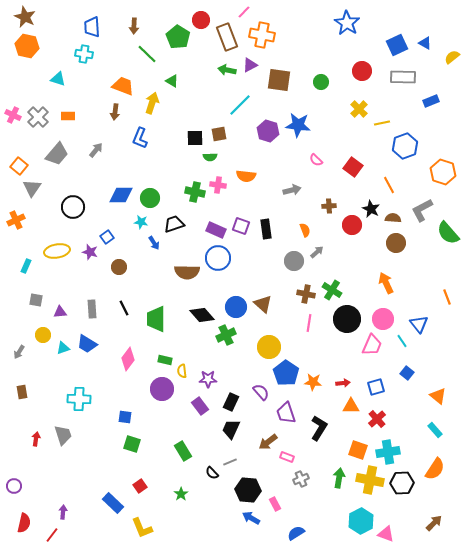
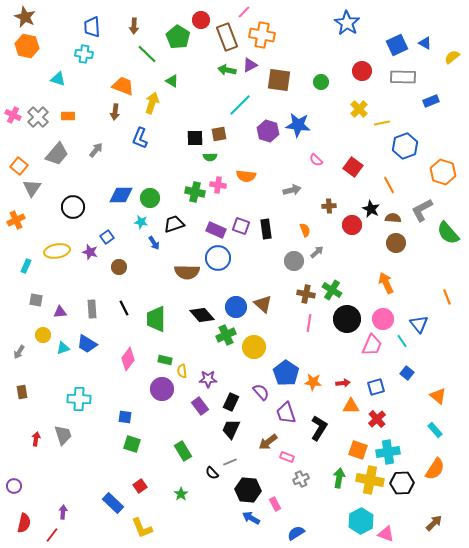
yellow circle at (269, 347): moved 15 px left
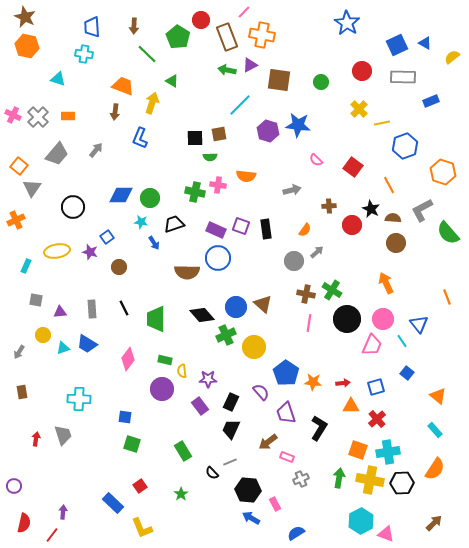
orange semicircle at (305, 230): rotated 56 degrees clockwise
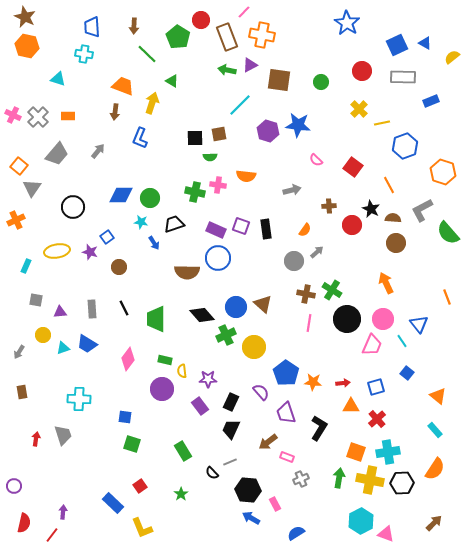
gray arrow at (96, 150): moved 2 px right, 1 px down
orange square at (358, 450): moved 2 px left, 2 px down
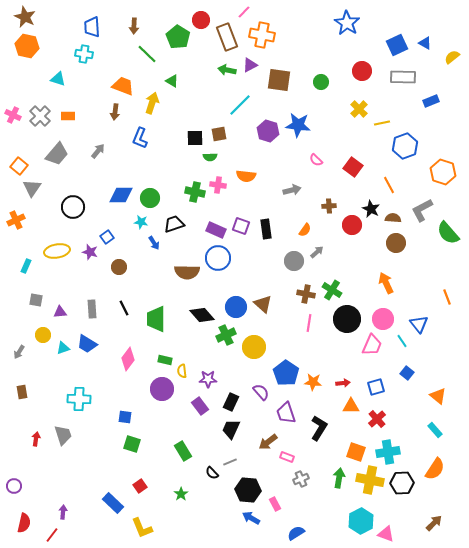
gray cross at (38, 117): moved 2 px right, 1 px up
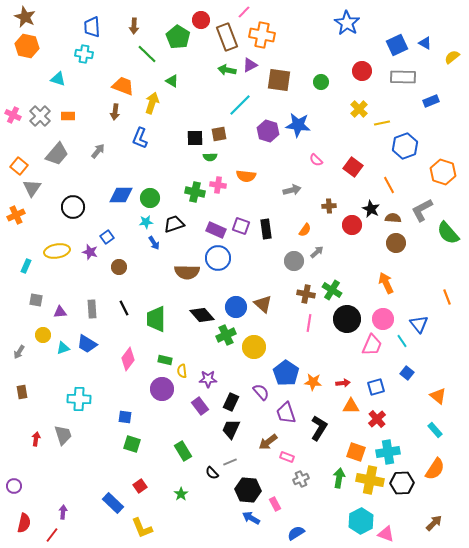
orange cross at (16, 220): moved 5 px up
cyan star at (141, 222): moved 5 px right; rotated 16 degrees counterclockwise
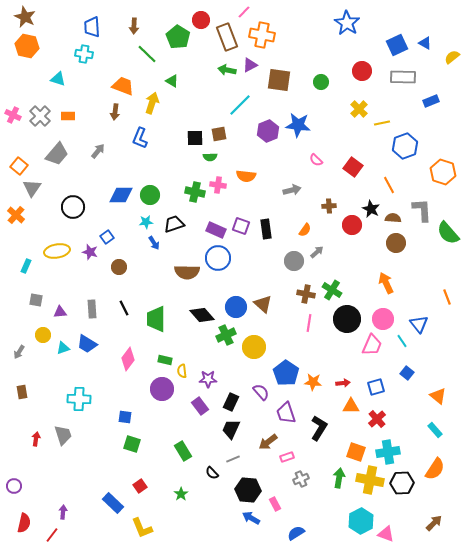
purple hexagon at (268, 131): rotated 20 degrees clockwise
green circle at (150, 198): moved 3 px up
gray L-shape at (422, 210): rotated 115 degrees clockwise
orange cross at (16, 215): rotated 24 degrees counterclockwise
pink rectangle at (287, 457): rotated 40 degrees counterclockwise
gray line at (230, 462): moved 3 px right, 3 px up
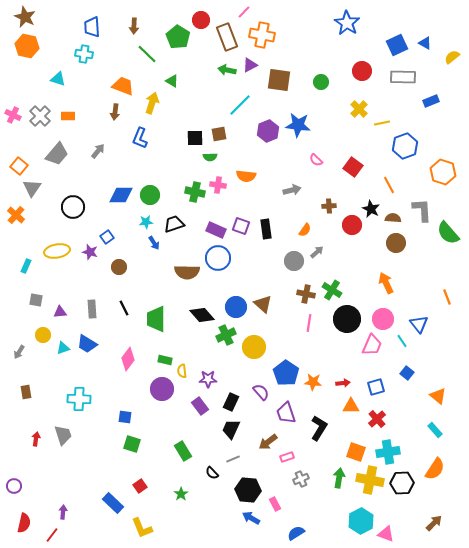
brown rectangle at (22, 392): moved 4 px right
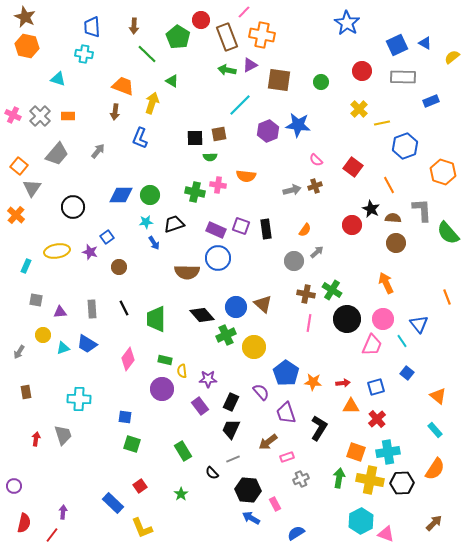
brown cross at (329, 206): moved 14 px left, 20 px up; rotated 16 degrees counterclockwise
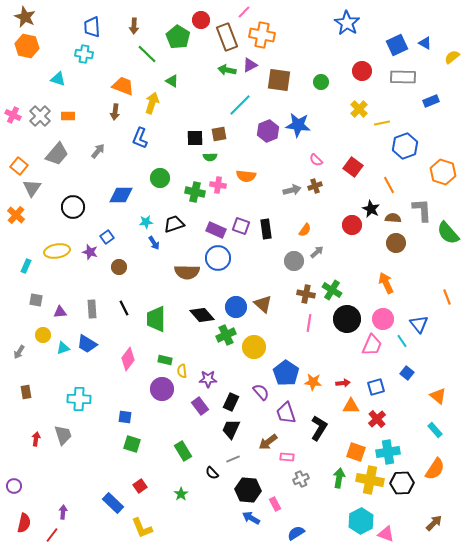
green circle at (150, 195): moved 10 px right, 17 px up
pink rectangle at (287, 457): rotated 24 degrees clockwise
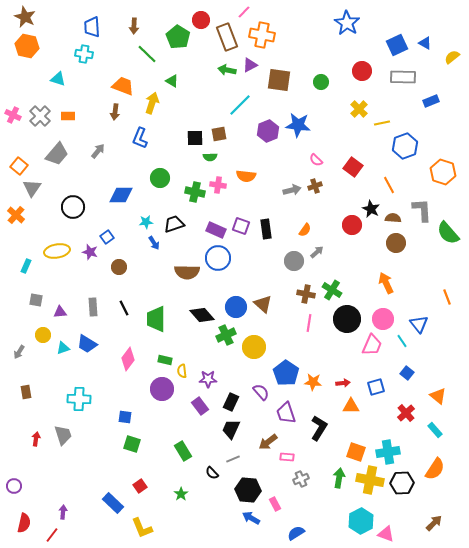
gray rectangle at (92, 309): moved 1 px right, 2 px up
red cross at (377, 419): moved 29 px right, 6 px up
